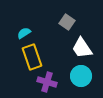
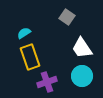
gray square: moved 5 px up
yellow rectangle: moved 2 px left
cyan circle: moved 1 px right
purple cross: rotated 36 degrees counterclockwise
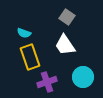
cyan semicircle: rotated 128 degrees counterclockwise
white trapezoid: moved 17 px left, 3 px up
cyan circle: moved 1 px right, 1 px down
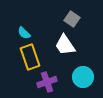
gray square: moved 5 px right, 2 px down
cyan semicircle: rotated 24 degrees clockwise
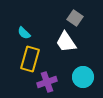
gray square: moved 3 px right, 1 px up
white trapezoid: moved 1 px right, 3 px up
yellow rectangle: moved 2 px down; rotated 35 degrees clockwise
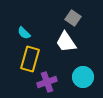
gray square: moved 2 px left
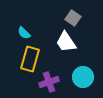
purple cross: moved 2 px right
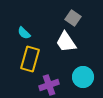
purple cross: moved 3 px down
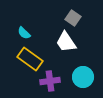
yellow rectangle: rotated 70 degrees counterclockwise
purple cross: moved 1 px right, 4 px up; rotated 12 degrees clockwise
